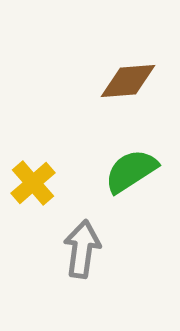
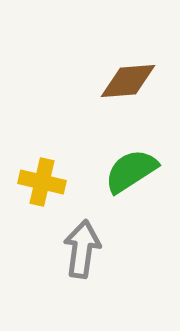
yellow cross: moved 9 px right, 1 px up; rotated 36 degrees counterclockwise
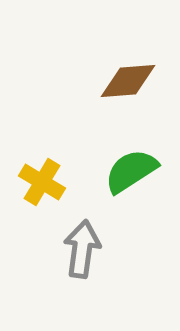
yellow cross: rotated 18 degrees clockwise
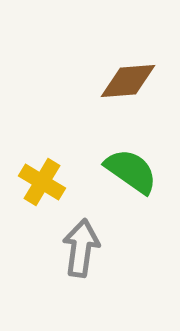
green semicircle: rotated 68 degrees clockwise
gray arrow: moved 1 px left, 1 px up
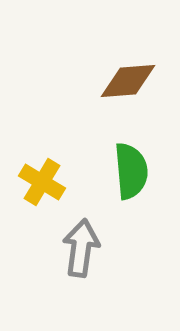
green semicircle: rotated 50 degrees clockwise
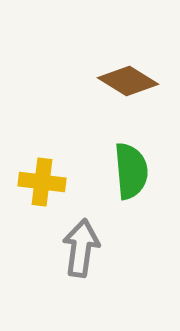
brown diamond: rotated 36 degrees clockwise
yellow cross: rotated 24 degrees counterclockwise
